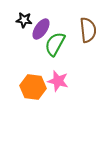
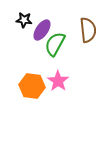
purple ellipse: moved 1 px right, 1 px down
pink star: rotated 20 degrees clockwise
orange hexagon: moved 1 px left, 1 px up
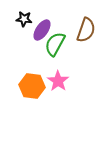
black star: moved 1 px up
brown semicircle: moved 2 px left; rotated 25 degrees clockwise
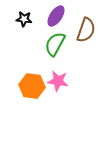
purple ellipse: moved 14 px right, 14 px up
pink star: rotated 25 degrees counterclockwise
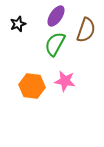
black star: moved 6 px left, 5 px down; rotated 28 degrees counterclockwise
pink star: moved 7 px right
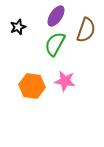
black star: moved 3 px down
